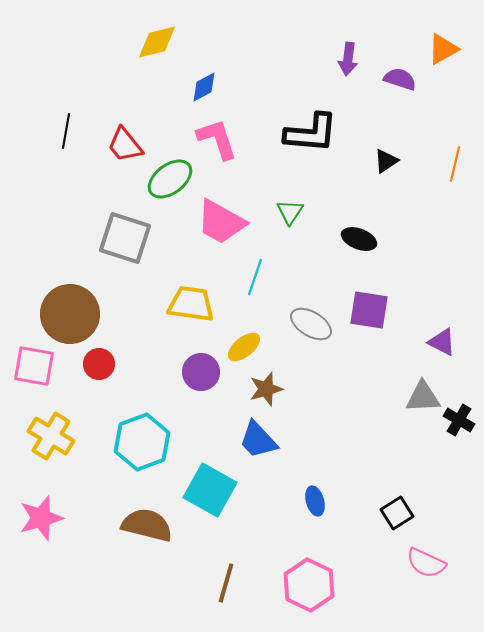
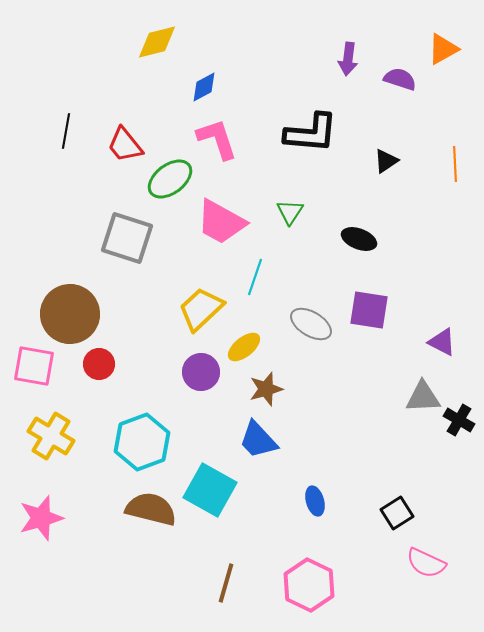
orange line: rotated 16 degrees counterclockwise
gray square: moved 2 px right
yellow trapezoid: moved 10 px right, 5 px down; rotated 51 degrees counterclockwise
brown semicircle: moved 4 px right, 16 px up
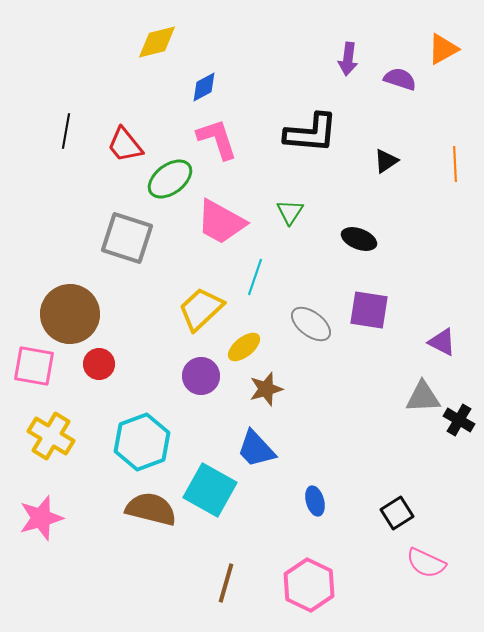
gray ellipse: rotated 6 degrees clockwise
purple circle: moved 4 px down
blue trapezoid: moved 2 px left, 9 px down
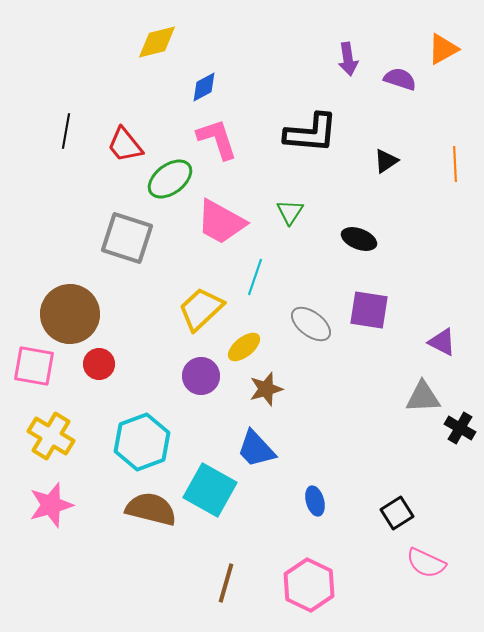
purple arrow: rotated 16 degrees counterclockwise
black cross: moved 1 px right, 8 px down
pink star: moved 10 px right, 13 px up
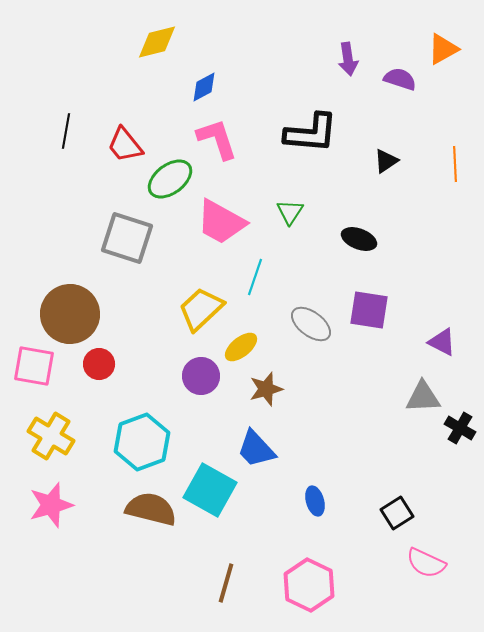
yellow ellipse: moved 3 px left
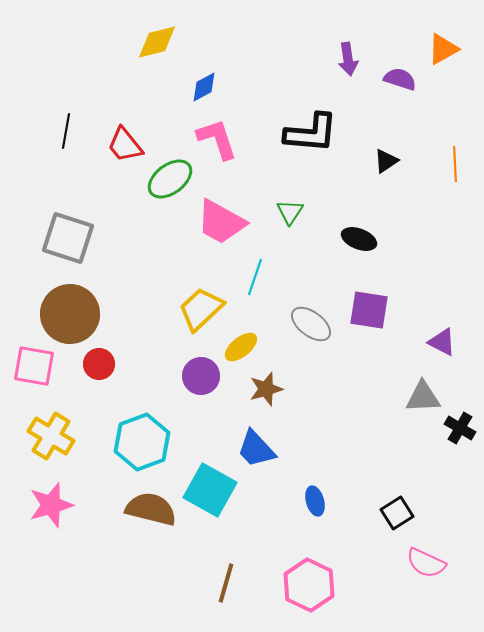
gray square: moved 59 px left
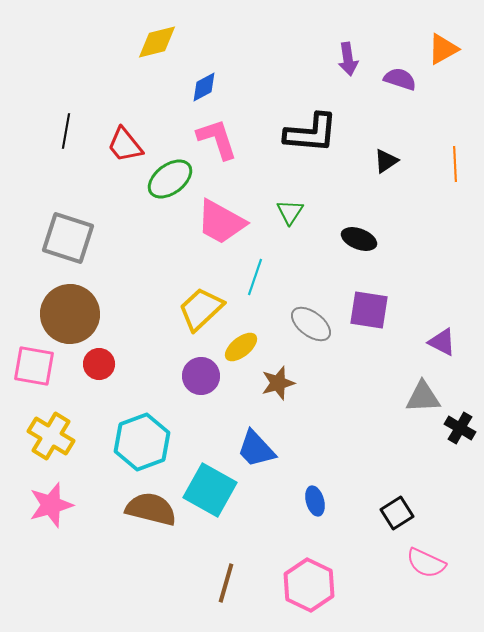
brown star: moved 12 px right, 6 px up
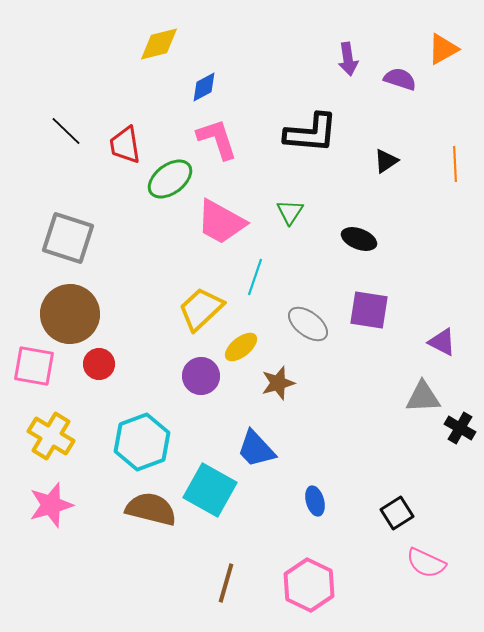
yellow diamond: moved 2 px right, 2 px down
black line: rotated 56 degrees counterclockwise
red trapezoid: rotated 30 degrees clockwise
gray ellipse: moved 3 px left
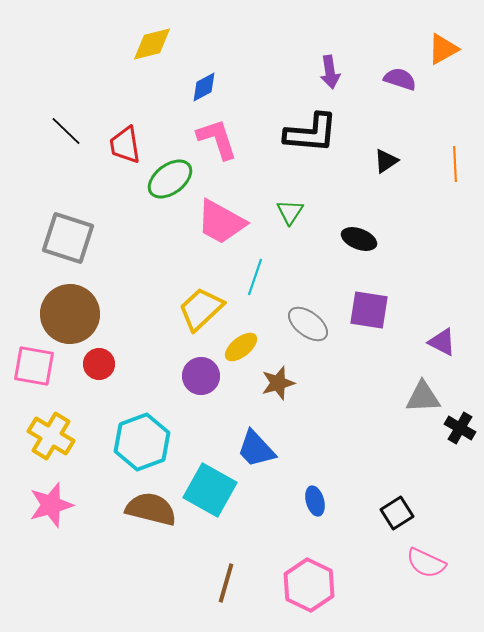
yellow diamond: moved 7 px left
purple arrow: moved 18 px left, 13 px down
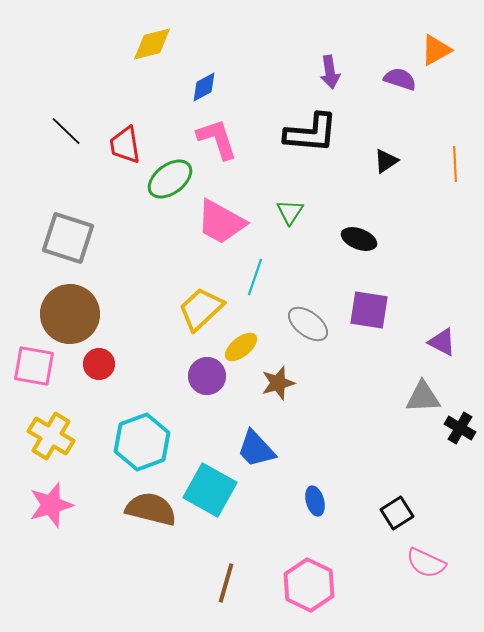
orange triangle: moved 7 px left, 1 px down
purple circle: moved 6 px right
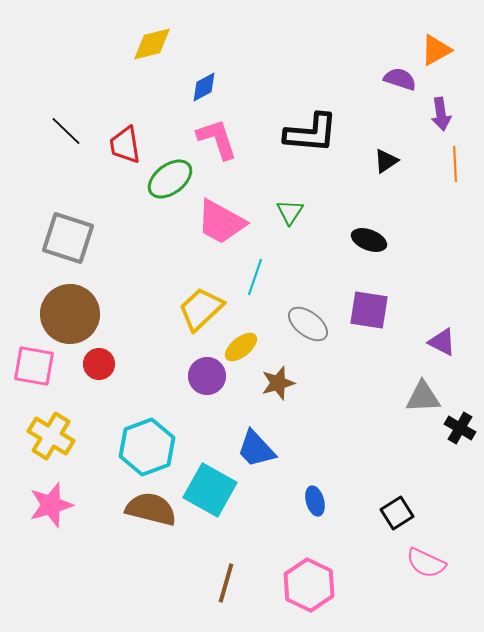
purple arrow: moved 111 px right, 42 px down
black ellipse: moved 10 px right, 1 px down
cyan hexagon: moved 5 px right, 5 px down
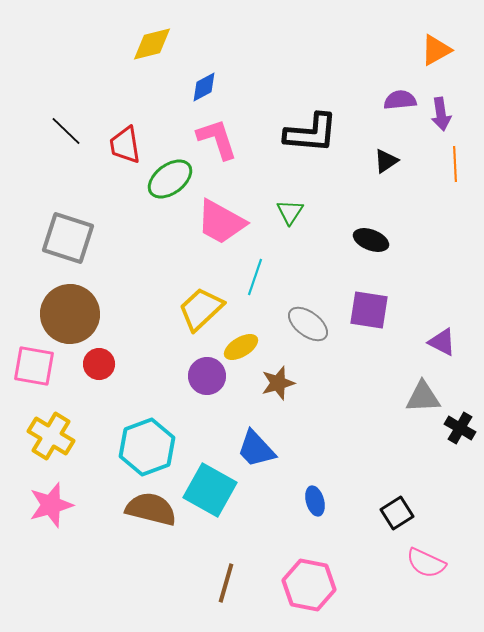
purple semicircle: moved 21 px down; rotated 24 degrees counterclockwise
black ellipse: moved 2 px right
yellow ellipse: rotated 8 degrees clockwise
pink hexagon: rotated 15 degrees counterclockwise
